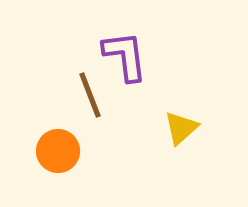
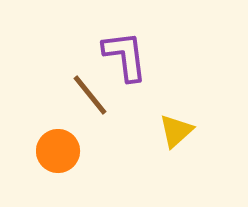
brown line: rotated 18 degrees counterclockwise
yellow triangle: moved 5 px left, 3 px down
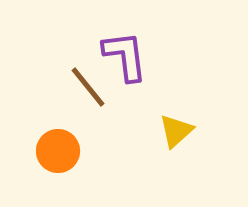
brown line: moved 2 px left, 8 px up
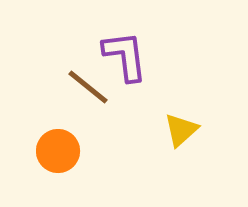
brown line: rotated 12 degrees counterclockwise
yellow triangle: moved 5 px right, 1 px up
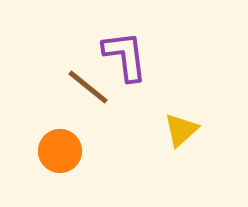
orange circle: moved 2 px right
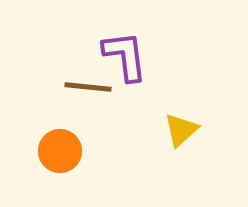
brown line: rotated 33 degrees counterclockwise
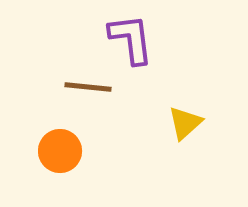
purple L-shape: moved 6 px right, 17 px up
yellow triangle: moved 4 px right, 7 px up
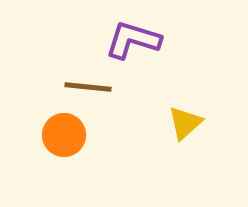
purple L-shape: moved 2 px right, 1 px down; rotated 66 degrees counterclockwise
orange circle: moved 4 px right, 16 px up
